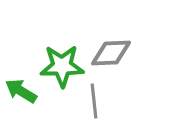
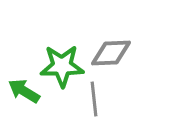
green arrow: moved 3 px right
gray line: moved 2 px up
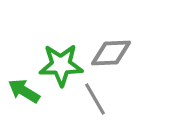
green star: moved 1 px left, 1 px up
gray line: moved 1 px right; rotated 24 degrees counterclockwise
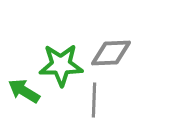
gray line: moved 1 px left, 1 px down; rotated 32 degrees clockwise
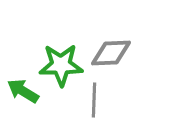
green arrow: moved 1 px left
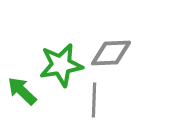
green star: rotated 9 degrees counterclockwise
green arrow: moved 1 px left; rotated 12 degrees clockwise
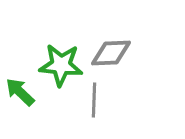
green star: rotated 15 degrees clockwise
green arrow: moved 2 px left, 1 px down
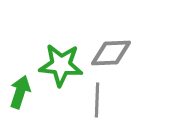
green arrow: rotated 64 degrees clockwise
gray line: moved 3 px right
